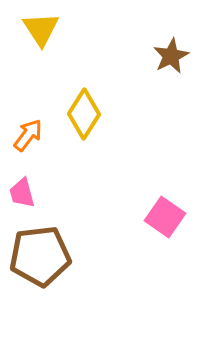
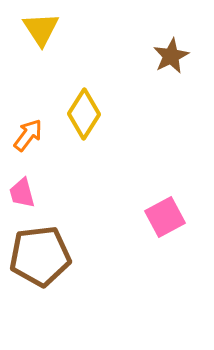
pink square: rotated 27 degrees clockwise
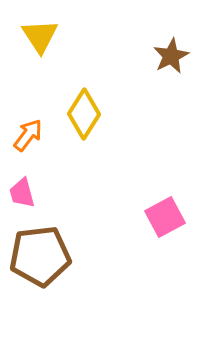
yellow triangle: moved 1 px left, 7 px down
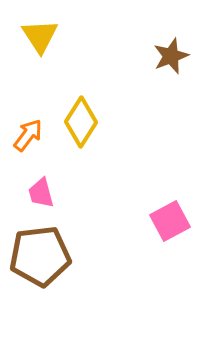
brown star: rotated 6 degrees clockwise
yellow diamond: moved 3 px left, 8 px down
pink trapezoid: moved 19 px right
pink square: moved 5 px right, 4 px down
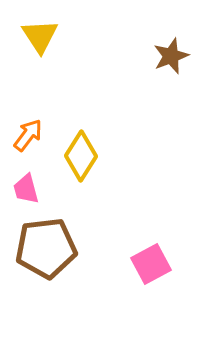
yellow diamond: moved 34 px down
pink trapezoid: moved 15 px left, 4 px up
pink square: moved 19 px left, 43 px down
brown pentagon: moved 6 px right, 8 px up
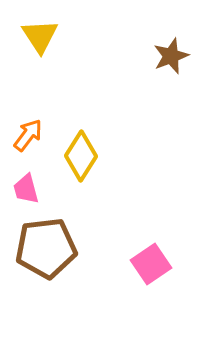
pink square: rotated 6 degrees counterclockwise
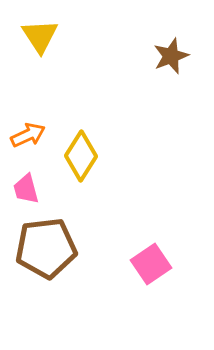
orange arrow: rotated 28 degrees clockwise
